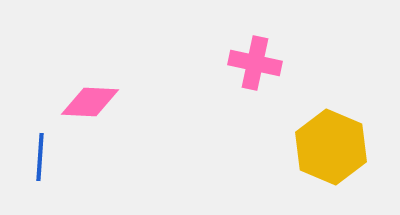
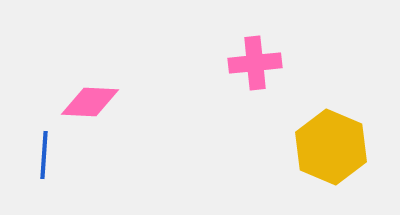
pink cross: rotated 18 degrees counterclockwise
blue line: moved 4 px right, 2 px up
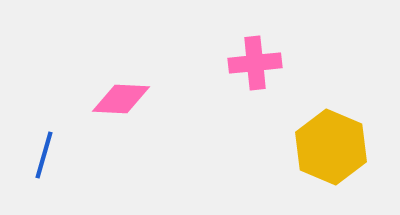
pink diamond: moved 31 px right, 3 px up
blue line: rotated 12 degrees clockwise
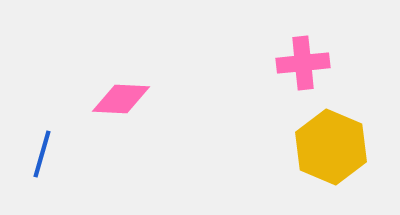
pink cross: moved 48 px right
blue line: moved 2 px left, 1 px up
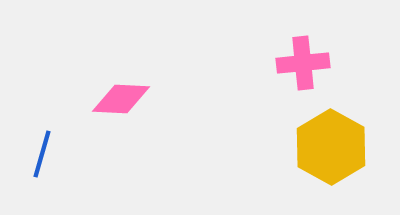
yellow hexagon: rotated 6 degrees clockwise
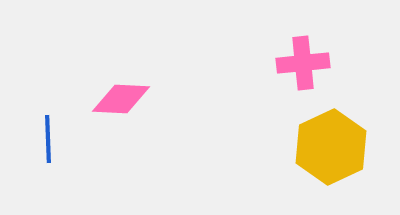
yellow hexagon: rotated 6 degrees clockwise
blue line: moved 6 px right, 15 px up; rotated 18 degrees counterclockwise
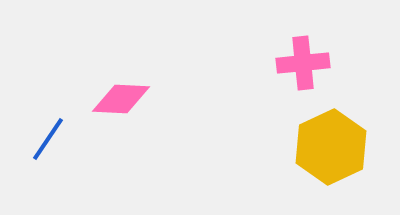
blue line: rotated 36 degrees clockwise
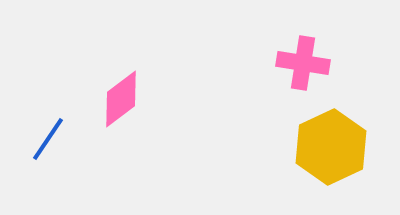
pink cross: rotated 15 degrees clockwise
pink diamond: rotated 40 degrees counterclockwise
